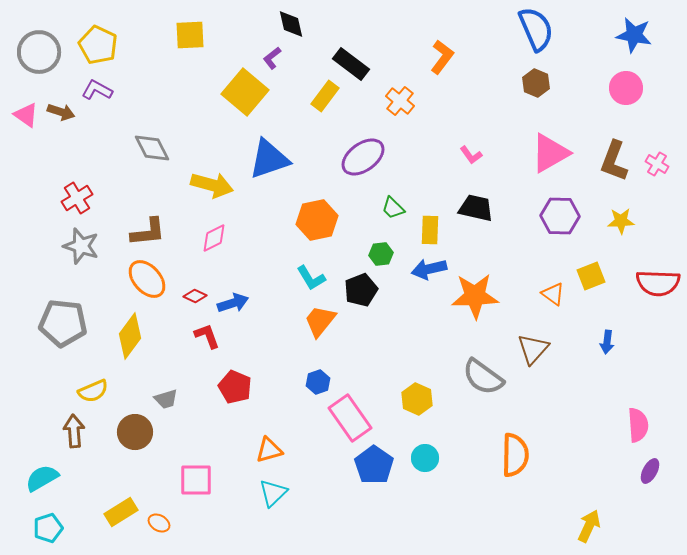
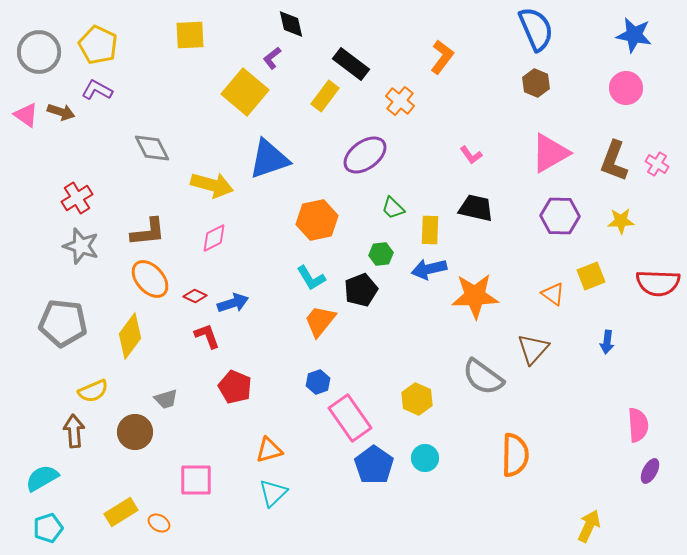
purple ellipse at (363, 157): moved 2 px right, 2 px up
orange ellipse at (147, 279): moved 3 px right
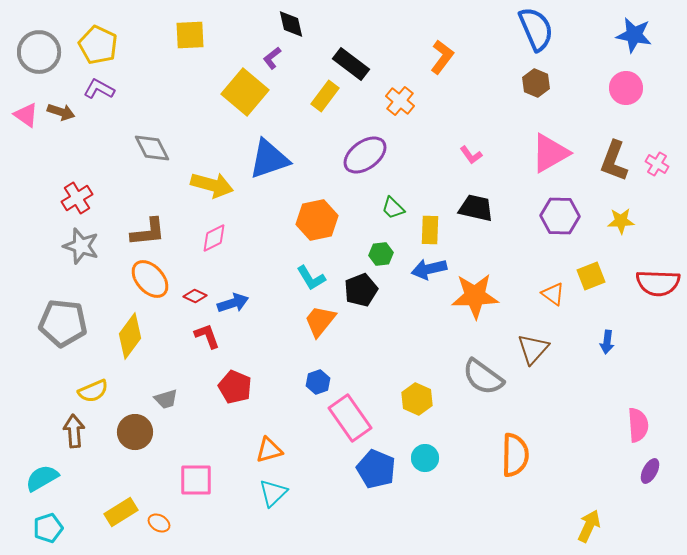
purple L-shape at (97, 90): moved 2 px right, 1 px up
blue pentagon at (374, 465): moved 2 px right, 4 px down; rotated 12 degrees counterclockwise
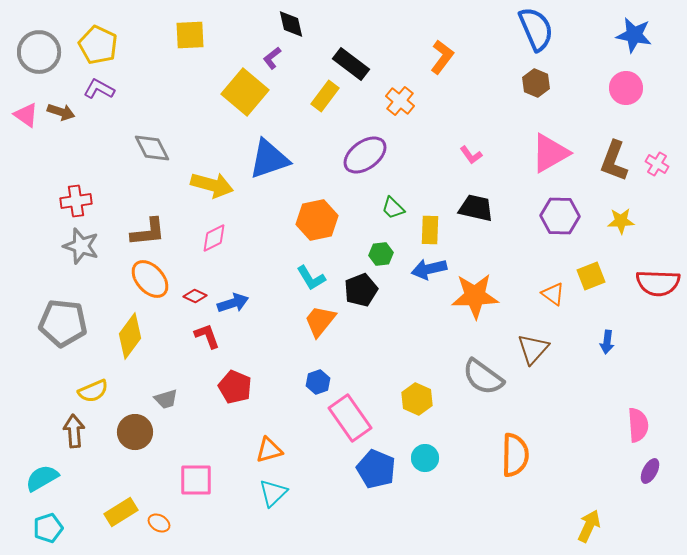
red cross at (77, 198): moved 1 px left, 3 px down; rotated 24 degrees clockwise
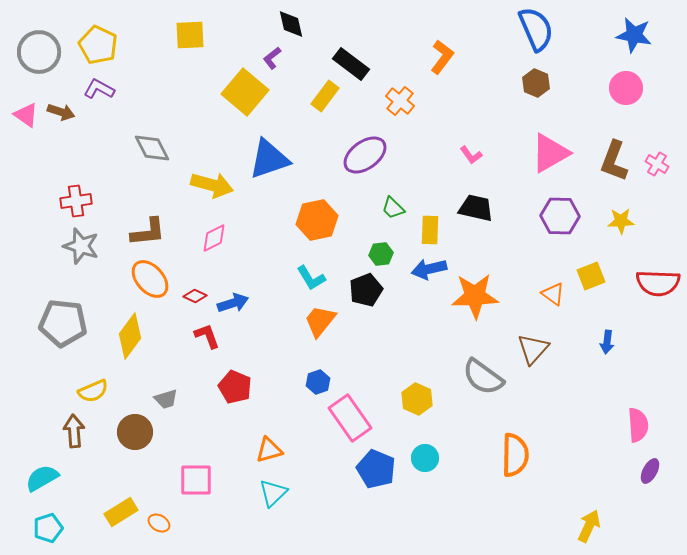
black pentagon at (361, 290): moved 5 px right
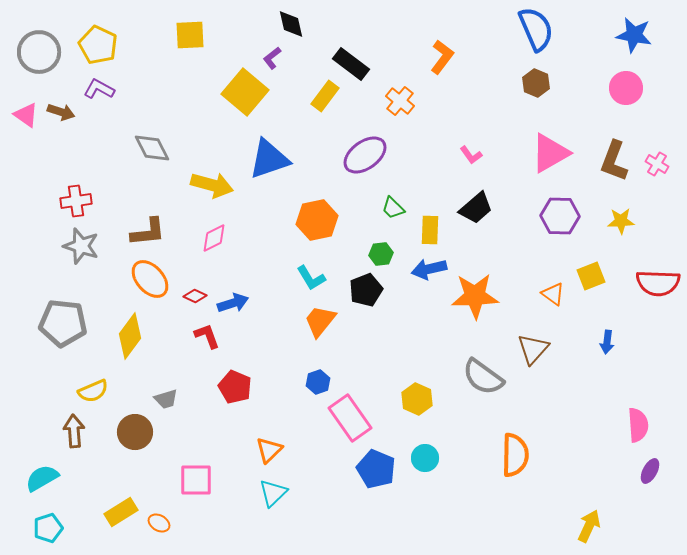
black trapezoid at (476, 208): rotated 126 degrees clockwise
orange triangle at (269, 450): rotated 28 degrees counterclockwise
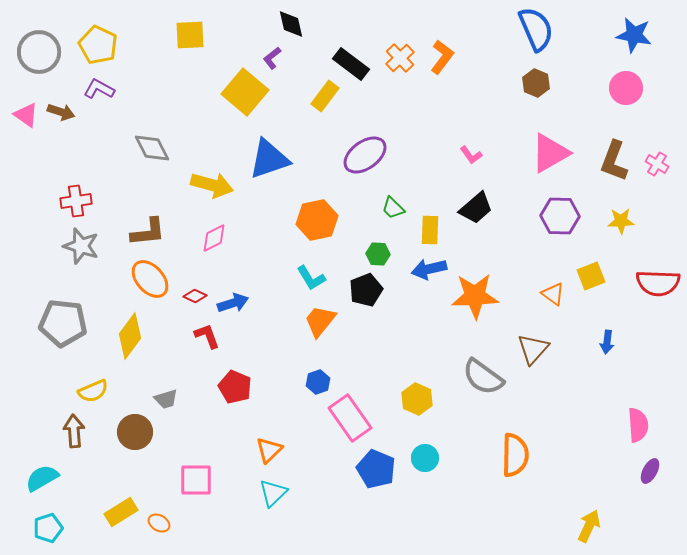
orange cross at (400, 101): moved 43 px up; rotated 8 degrees clockwise
green hexagon at (381, 254): moved 3 px left; rotated 10 degrees clockwise
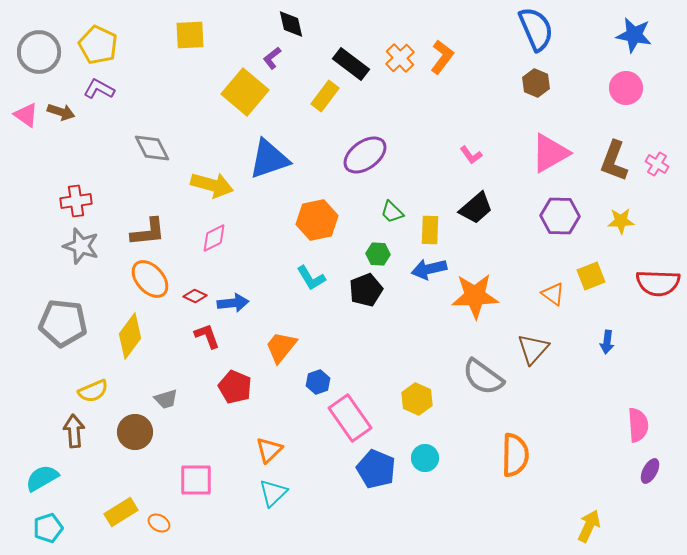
green trapezoid at (393, 208): moved 1 px left, 4 px down
blue arrow at (233, 303): rotated 12 degrees clockwise
orange trapezoid at (320, 321): moved 39 px left, 26 px down
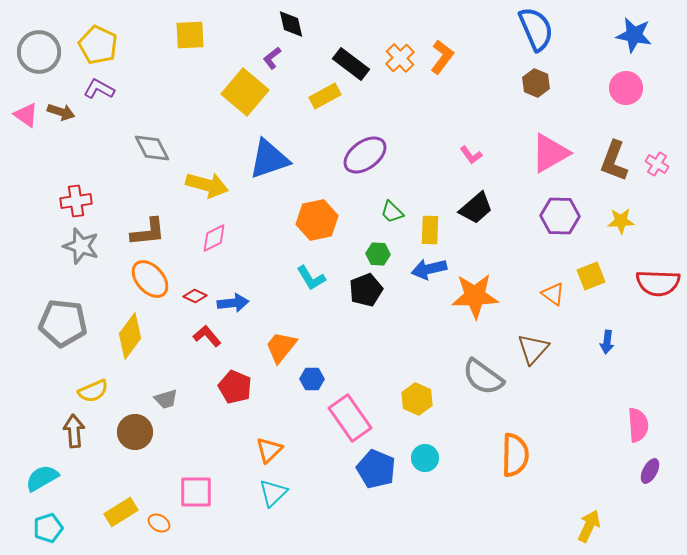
yellow rectangle at (325, 96): rotated 24 degrees clockwise
yellow arrow at (212, 185): moved 5 px left
red L-shape at (207, 336): rotated 20 degrees counterclockwise
blue hexagon at (318, 382): moved 6 px left, 3 px up; rotated 20 degrees clockwise
pink square at (196, 480): moved 12 px down
